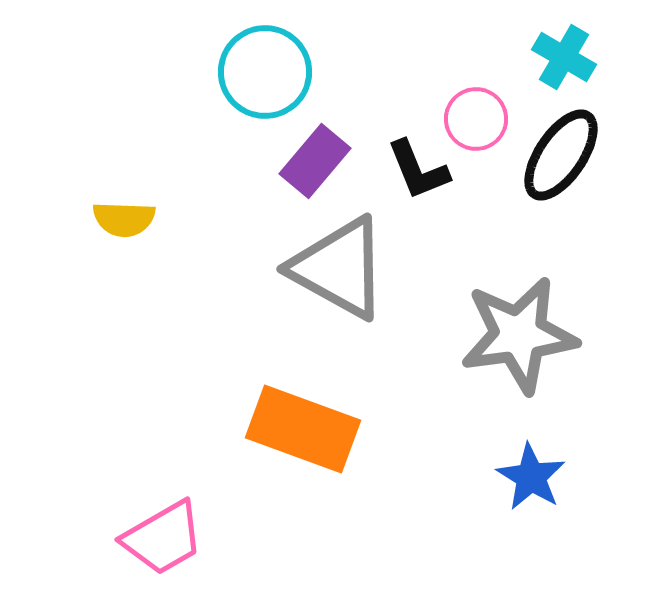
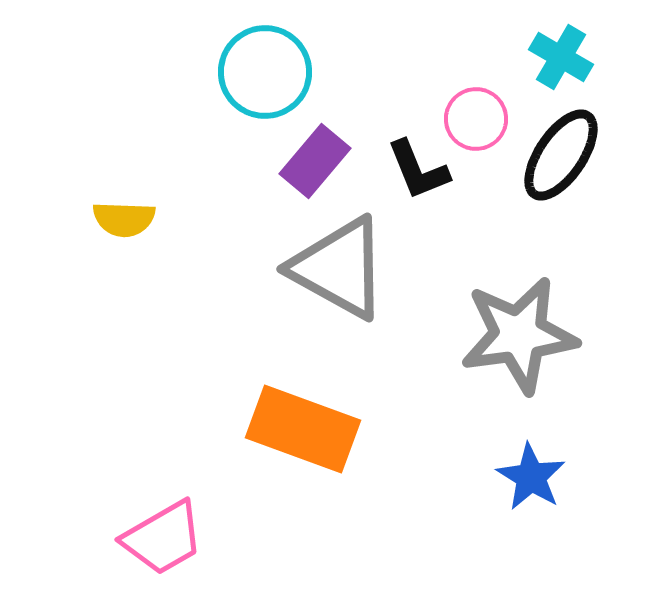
cyan cross: moved 3 px left
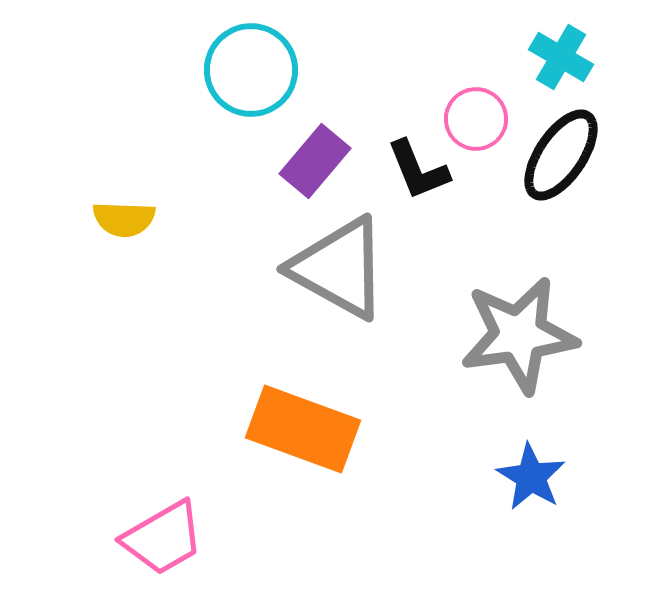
cyan circle: moved 14 px left, 2 px up
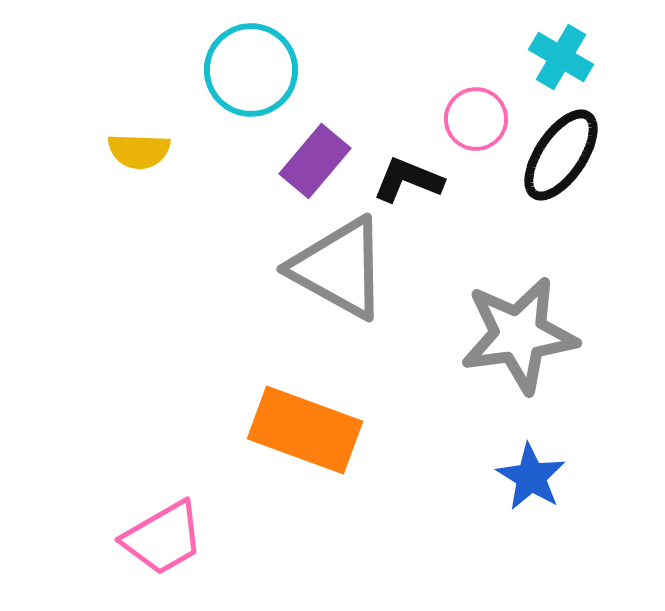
black L-shape: moved 10 px left, 10 px down; rotated 134 degrees clockwise
yellow semicircle: moved 15 px right, 68 px up
orange rectangle: moved 2 px right, 1 px down
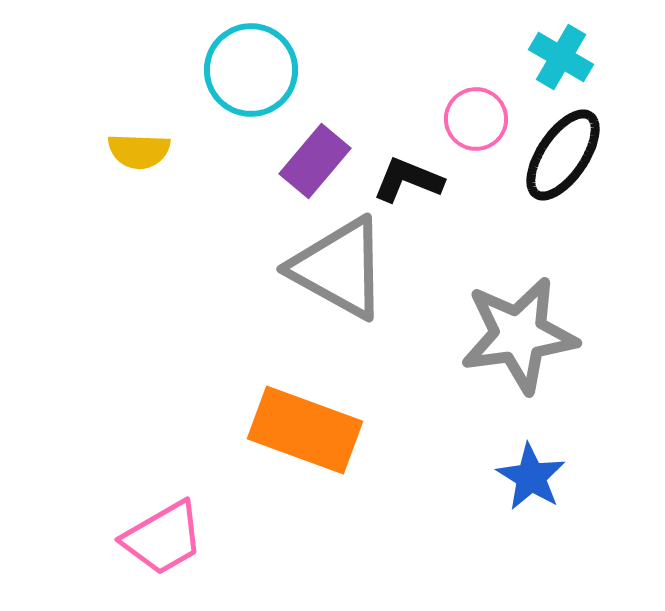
black ellipse: moved 2 px right
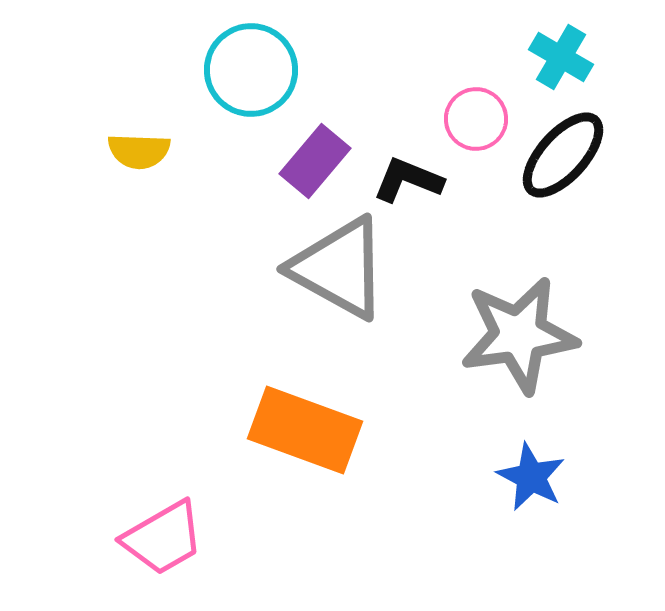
black ellipse: rotated 8 degrees clockwise
blue star: rotated 4 degrees counterclockwise
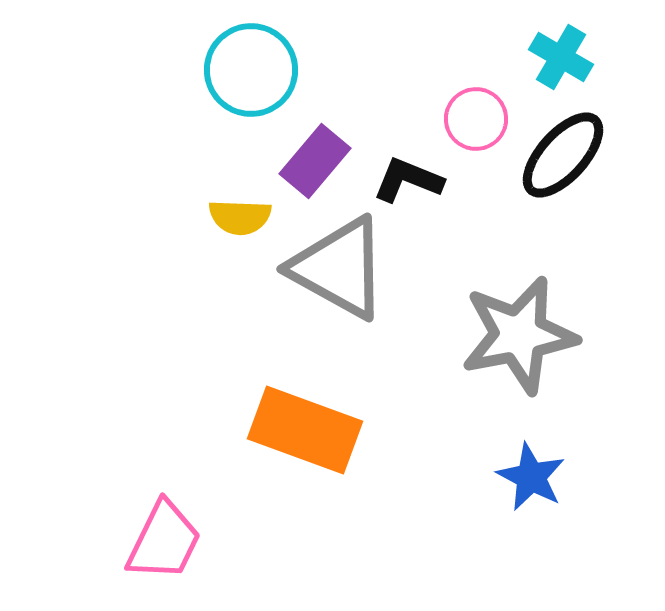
yellow semicircle: moved 101 px right, 66 px down
gray star: rotated 3 degrees counterclockwise
pink trapezoid: moved 1 px right, 3 px down; rotated 34 degrees counterclockwise
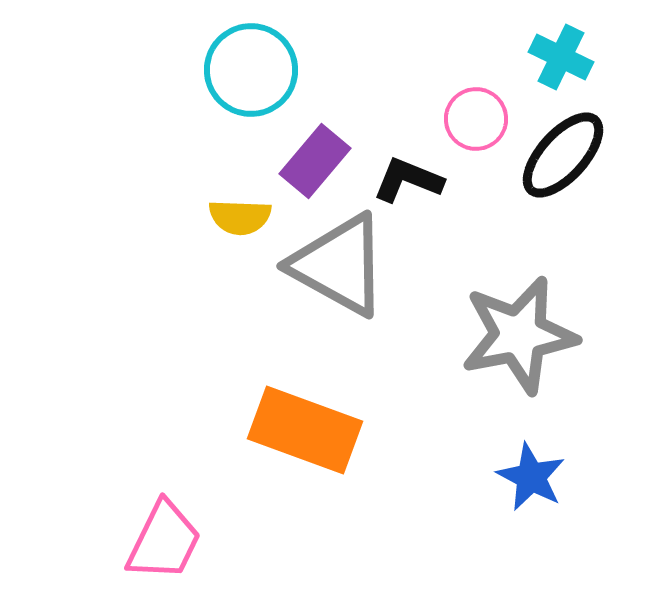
cyan cross: rotated 4 degrees counterclockwise
gray triangle: moved 3 px up
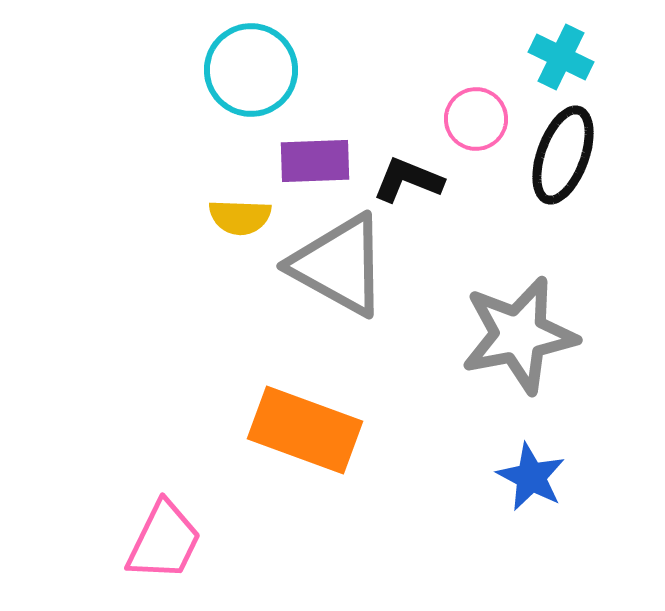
black ellipse: rotated 22 degrees counterclockwise
purple rectangle: rotated 48 degrees clockwise
